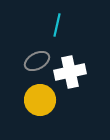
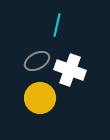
white cross: moved 2 px up; rotated 32 degrees clockwise
yellow circle: moved 2 px up
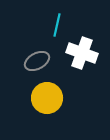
white cross: moved 12 px right, 17 px up
yellow circle: moved 7 px right
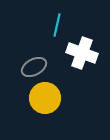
gray ellipse: moved 3 px left, 6 px down
yellow circle: moved 2 px left
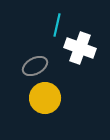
white cross: moved 2 px left, 5 px up
gray ellipse: moved 1 px right, 1 px up
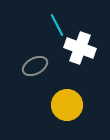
cyan line: rotated 40 degrees counterclockwise
yellow circle: moved 22 px right, 7 px down
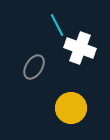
gray ellipse: moved 1 px left, 1 px down; rotated 30 degrees counterclockwise
yellow circle: moved 4 px right, 3 px down
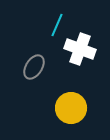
cyan line: rotated 50 degrees clockwise
white cross: moved 1 px down
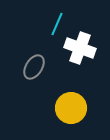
cyan line: moved 1 px up
white cross: moved 1 px up
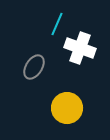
yellow circle: moved 4 px left
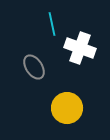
cyan line: moved 5 px left; rotated 35 degrees counterclockwise
gray ellipse: rotated 65 degrees counterclockwise
